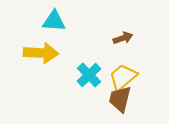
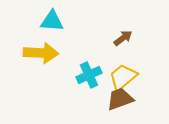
cyan triangle: moved 2 px left
brown arrow: rotated 18 degrees counterclockwise
cyan cross: rotated 20 degrees clockwise
brown trapezoid: rotated 56 degrees clockwise
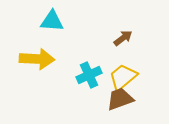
yellow arrow: moved 4 px left, 6 px down
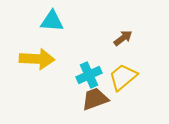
brown trapezoid: moved 25 px left
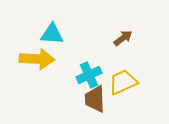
cyan triangle: moved 13 px down
yellow trapezoid: moved 5 px down; rotated 16 degrees clockwise
brown trapezoid: rotated 72 degrees counterclockwise
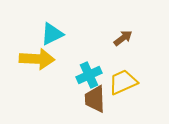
cyan triangle: rotated 30 degrees counterclockwise
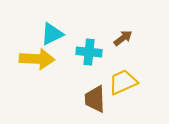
cyan cross: moved 23 px up; rotated 30 degrees clockwise
